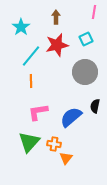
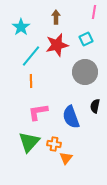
blue semicircle: rotated 70 degrees counterclockwise
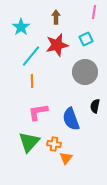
orange line: moved 1 px right
blue semicircle: moved 2 px down
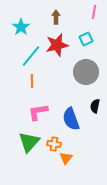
gray circle: moved 1 px right
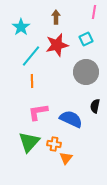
blue semicircle: rotated 135 degrees clockwise
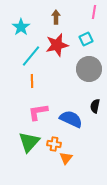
gray circle: moved 3 px right, 3 px up
